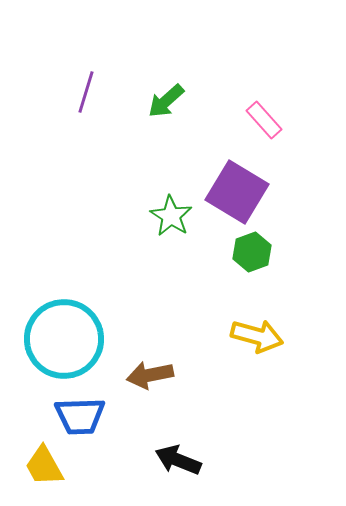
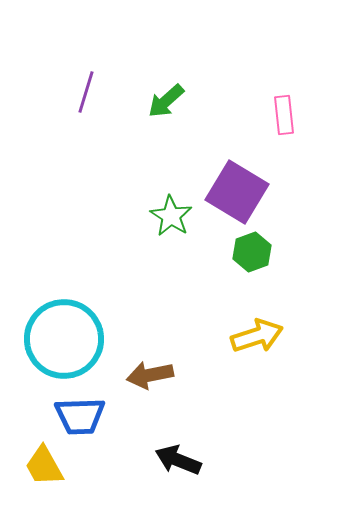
pink rectangle: moved 20 px right, 5 px up; rotated 36 degrees clockwise
yellow arrow: rotated 33 degrees counterclockwise
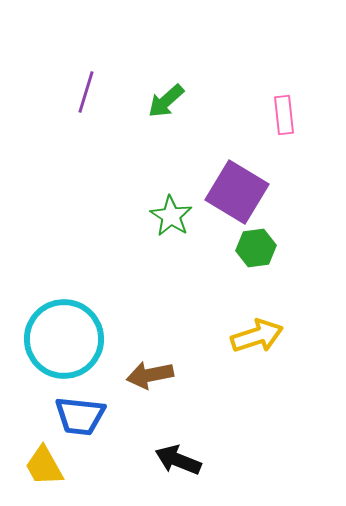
green hexagon: moved 4 px right, 4 px up; rotated 12 degrees clockwise
blue trapezoid: rotated 8 degrees clockwise
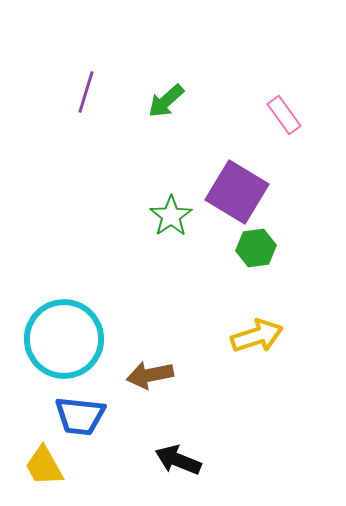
pink rectangle: rotated 30 degrees counterclockwise
green star: rotated 6 degrees clockwise
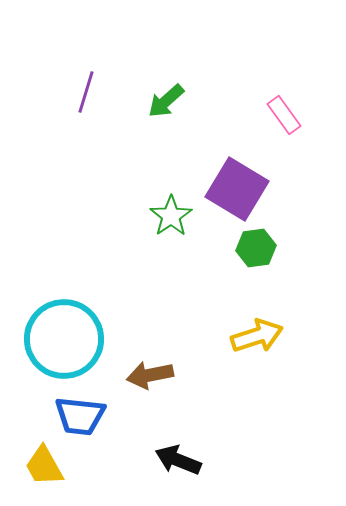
purple square: moved 3 px up
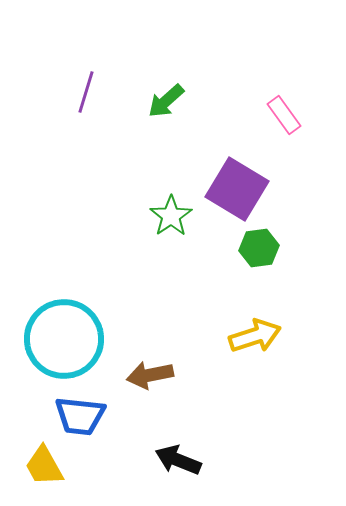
green hexagon: moved 3 px right
yellow arrow: moved 2 px left
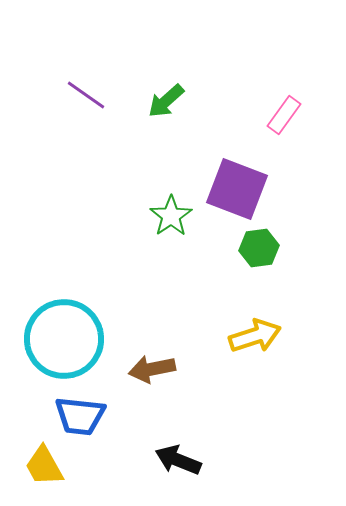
purple line: moved 3 px down; rotated 72 degrees counterclockwise
pink rectangle: rotated 72 degrees clockwise
purple square: rotated 10 degrees counterclockwise
brown arrow: moved 2 px right, 6 px up
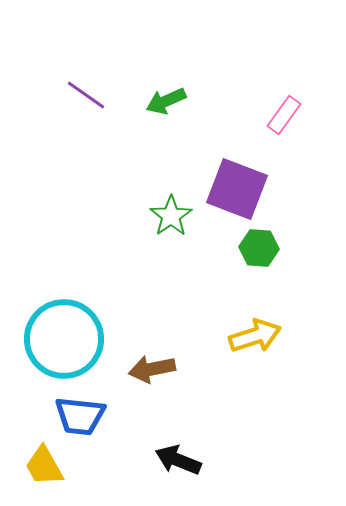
green arrow: rotated 18 degrees clockwise
green hexagon: rotated 12 degrees clockwise
